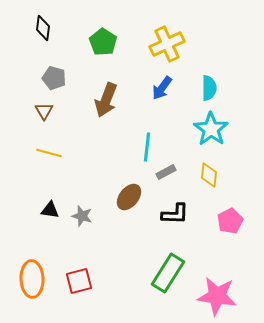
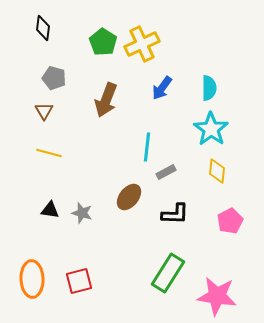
yellow cross: moved 25 px left
yellow diamond: moved 8 px right, 4 px up
gray star: moved 3 px up
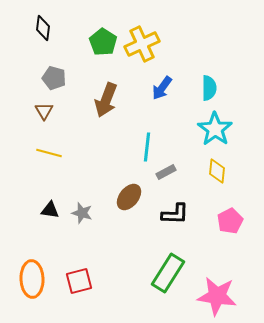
cyan star: moved 4 px right
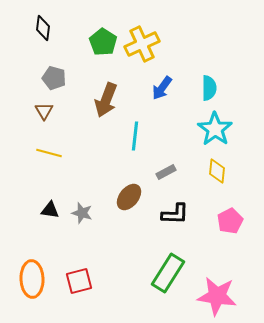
cyan line: moved 12 px left, 11 px up
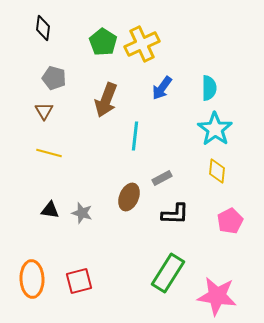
gray rectangle: moved 4 px left, 6 px down
brown ellipse: rotated 16 degrees counterclockwise
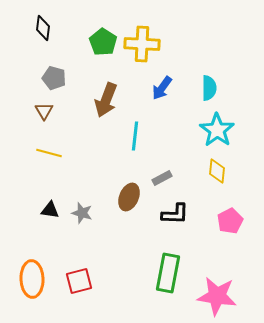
yellow cross: rotated 28 degrees clockwise
cyan star: moved 2 px right, 1 px down
green rectangle: rotated 21 degrees counterclockwise
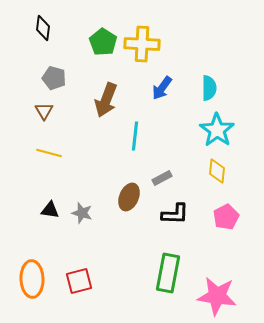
pink pentagon: moved 4 px left, 4 px up
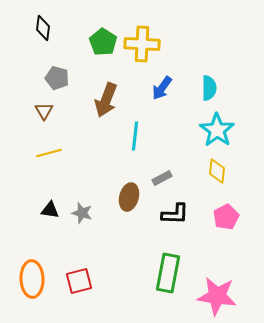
gray pentagon: moved 3 px right
yellow line: rotated 30 degrees counterclockwise
brown ellipse: rotated 8 degrees counterclockwise
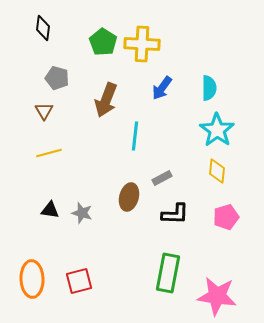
pink pentagon: rotated 10 degrees clockwise
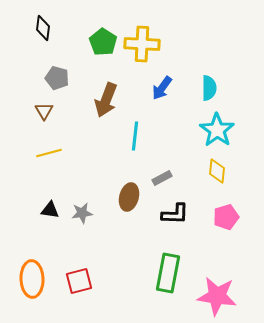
gray star: rotated 25 degrees counterclockwise
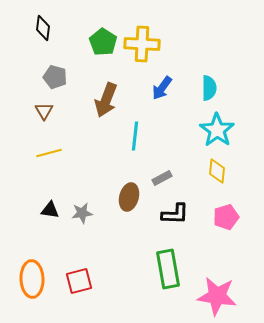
gray pentagon: moved 2 px left, 1 px up
green rectangle: moved 4 px up; rotated 21 degrees counterclockwise
